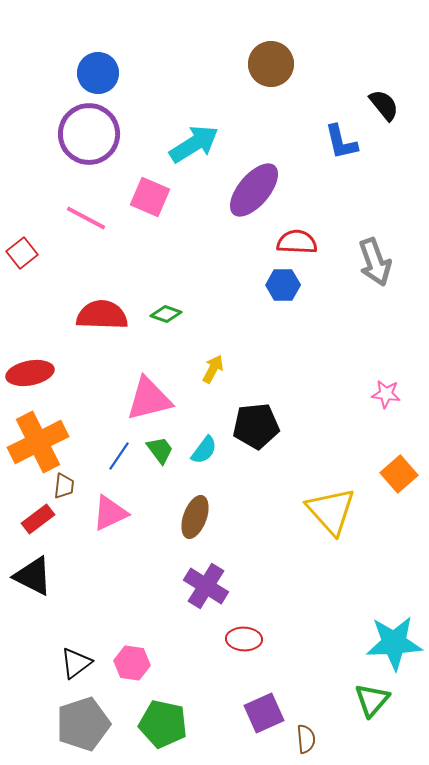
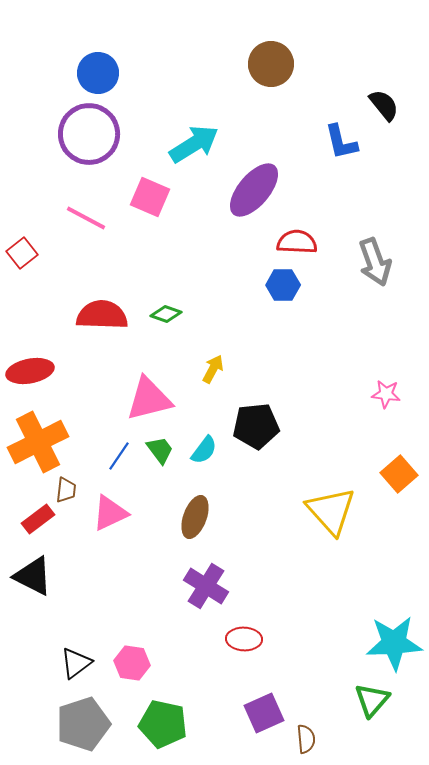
red ellipse at (30, 373): moved 2 px up
brown trapezoid at (64, 486): moved 2 px right, 4 px down
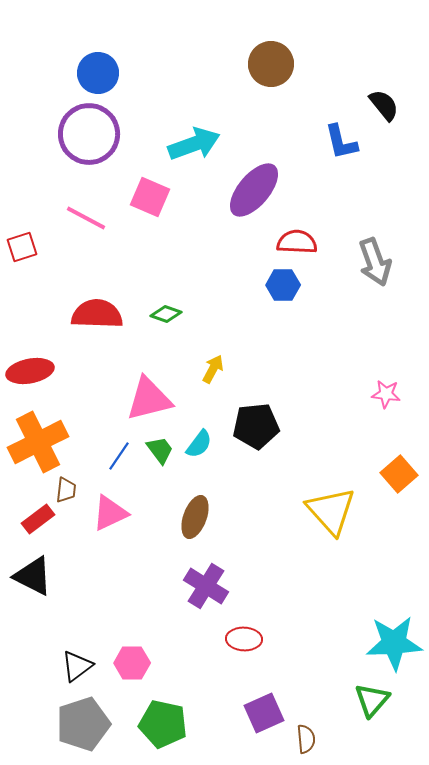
cyan arrow at (194, 144): rotated 12 degrees clockwise
red square at (22, 253): moved 6 px up; rotated 20 degrees clockwise
red semicircle at (102, 315): moved 5 px left, 1 px up
cyan semicircle at (204, 450): moved 5 px left, 6 px up
black triangle at (76, 663): moved 1 px right, 3 px down
pink hexagon at (132, 663): rotated 8 degrees counterclockwise
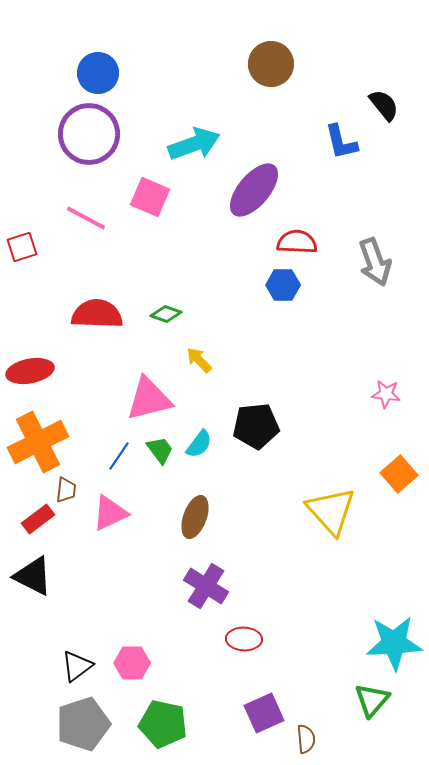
yellow arrow at (213, 369): moved 14 px left, 9 px up; rotated 72 degrees counterclockwise
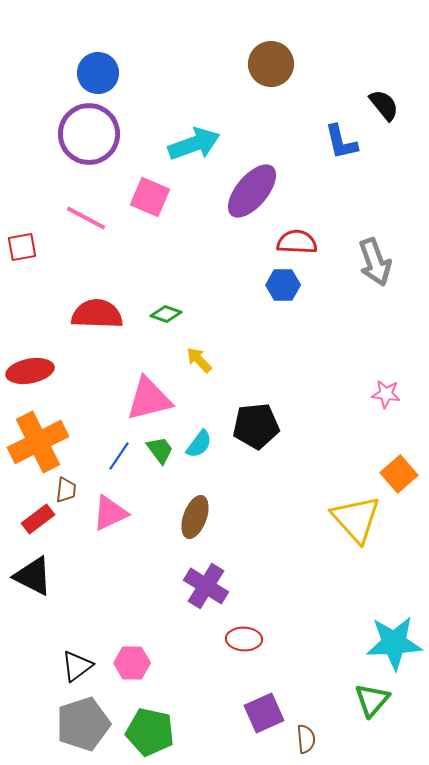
purple ellipse at (254, 190): moved 2 px left, 1 px down
red square at (22, 247): rotated 8 degrees clockwise
yellow triangle at (331, 511): moved 25 px right, 8 px down
green pentagon at (163, 724): moved 13 px left, 8 px down
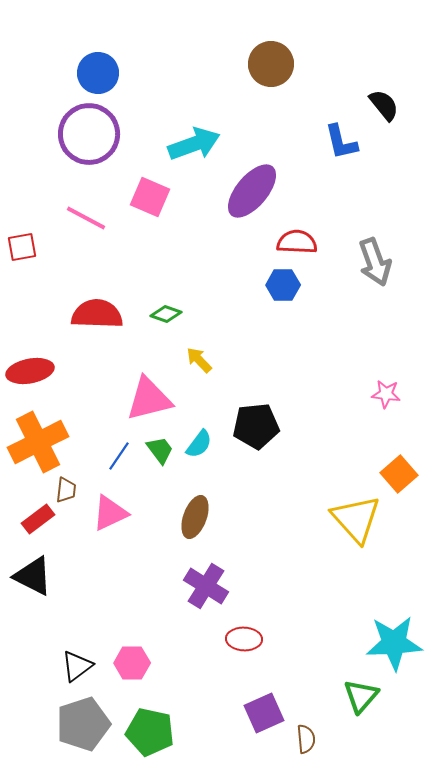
green triangle at (372, 700): moved 11 px left, 4 px up
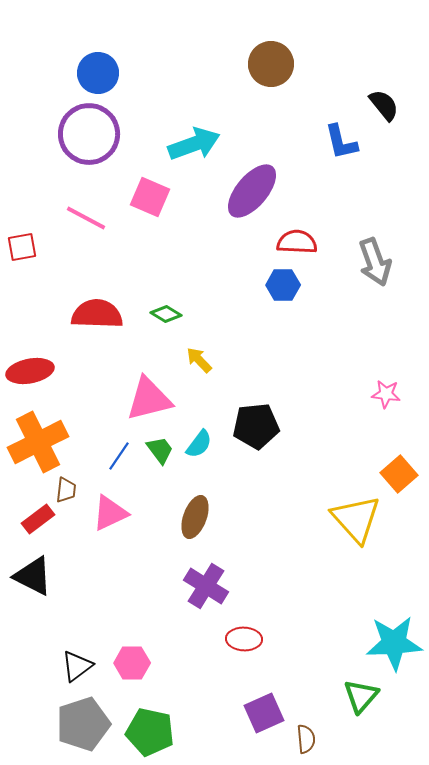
green diamond at (166, 314): rotated 12 degrees clockwise
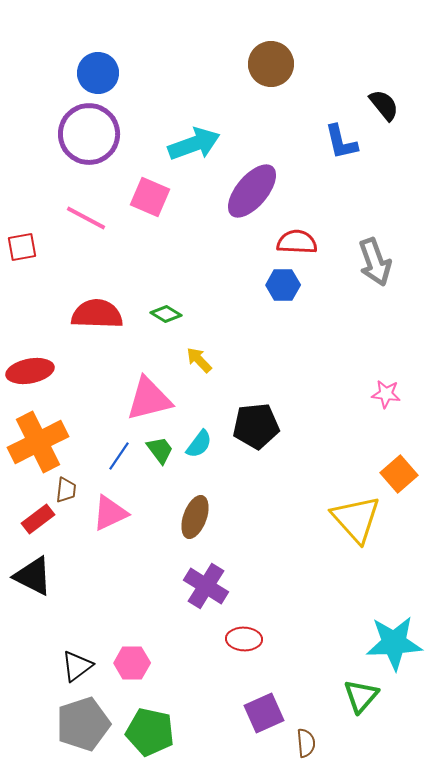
brown semicircle at (306, 739): moved 4 px down
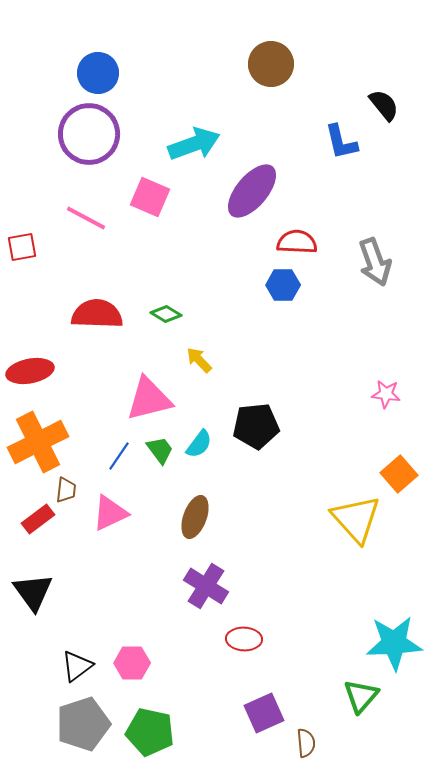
black triangle at (33, 576): moved 16 px down; rotated 27 degrees clockwise
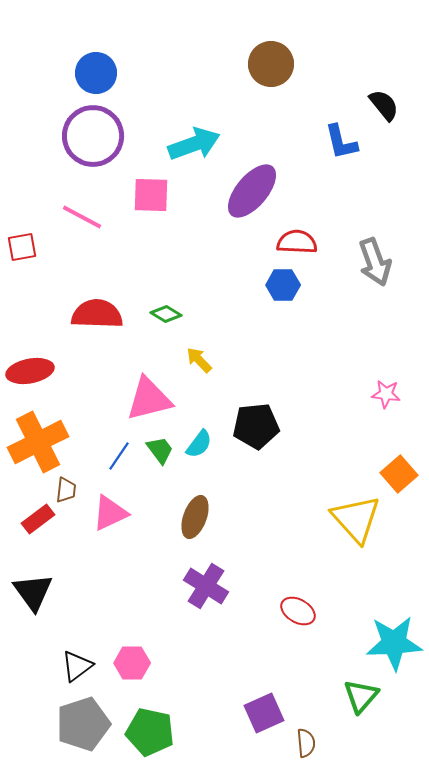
blue circle at (98, 73): moved 2 px left
purple circle at (89, 134): moved 4 px right, 2 px down
pink square at (150, 197): moved 1 px right, 2 px up; rotated 21 degrees counterclockwise
pink line at (86, 218): moved 4 px left, 1 px up
red ellipse at (244, 639): moved 54 px right, 28 px up; rotated 28 degrees clockwise
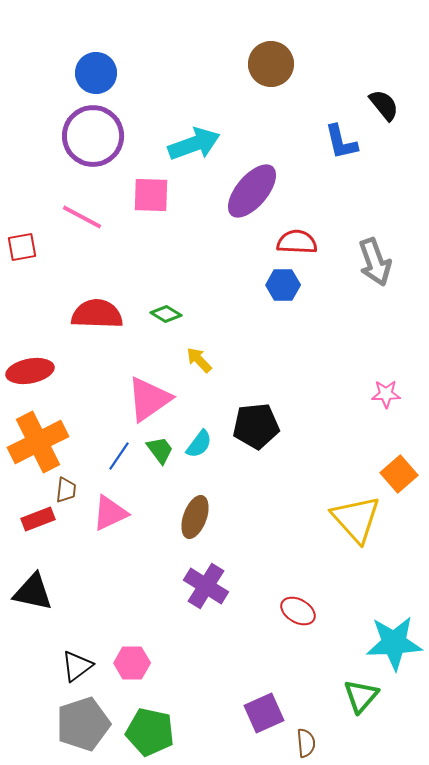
pink star at (386, 394): rotated 8 degrees counterclockwise
pink triangle at (149, 399): rotated 21 degrees counterclockwise
red rectangle at (38, 519): rotated 16 degrees clockwise
black triangle at (33, 592): rotated 42 degrees counterclockwise
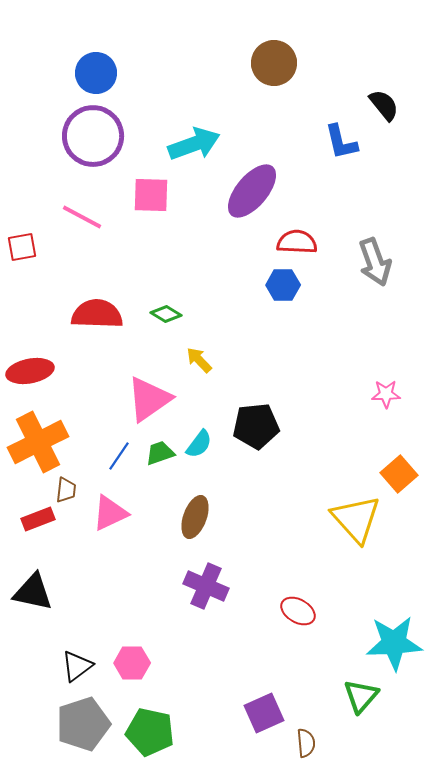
brown circle at (271, 64): moved 3 px right, 1 px up
green trapezoid at (160, 450): moved 3 px down; rotated 72 degrees counterclockwise
purple cross at (206, 586): rotated 9 degrees counterclockwise
